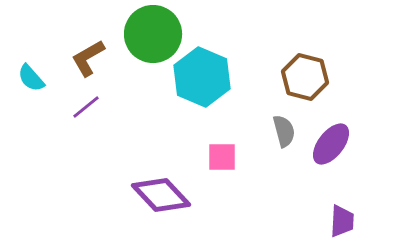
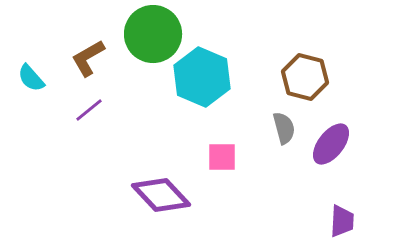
purple line: moved 3 px right, 3 px down
gray semicircle: moved 3 px up
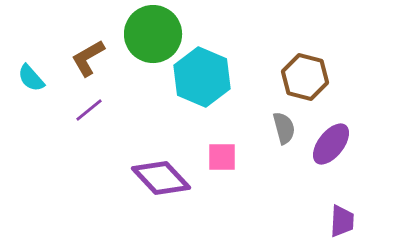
purple diamond: moved 17 px up
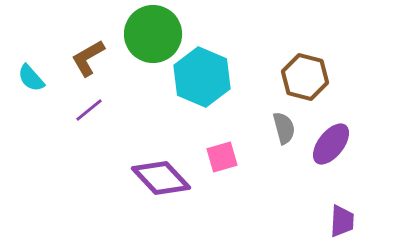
pink square: rotated 16 degrees counterclockwise
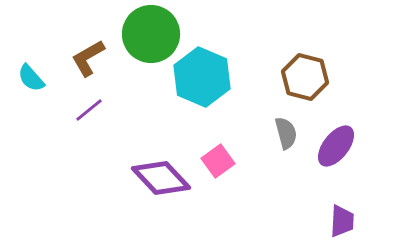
green circle: moved 2 px left
gray semicircle: moved 2 px right, 5 px down
purple ellipse: moved 5 px right, 2 px down
pink square: moved 4 px left, 4 px down; rotated 20 degrees counterclockwise
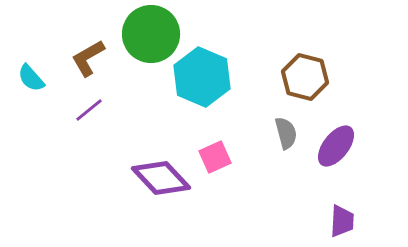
pink square: moved 3 px left, 4 px up; rotated 12 degrees clockwise
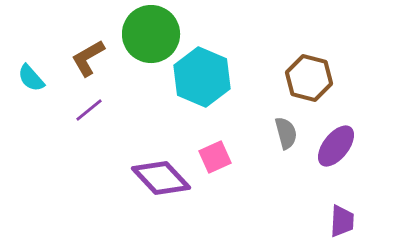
brown hexagon: moved 4 px right, 1 px down
